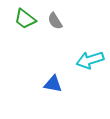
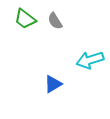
blue triangle: rotated 42 degrees counterclockwise
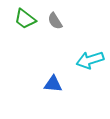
blue triangle: rotated 36 degrees clockwise
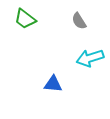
gray semicircle: moved 24 px right
cyan arrow: moved 2 px up
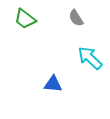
gray semicircle: moved 3 px left, 3 px up
cyan arrow: rotated 60 degrees clockwise
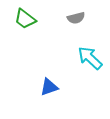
gray semicircle: rotated 72 degrees counterclockwise
blue triangle: moved 4 px left, 3 px down; rotated 24 degrees counterclockwise
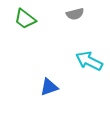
gray semicircle: moved 1 px left, 4 px up
cyan arrow: moved 1 px left, 3 px down; rotated 16 degrees counterclockwise
